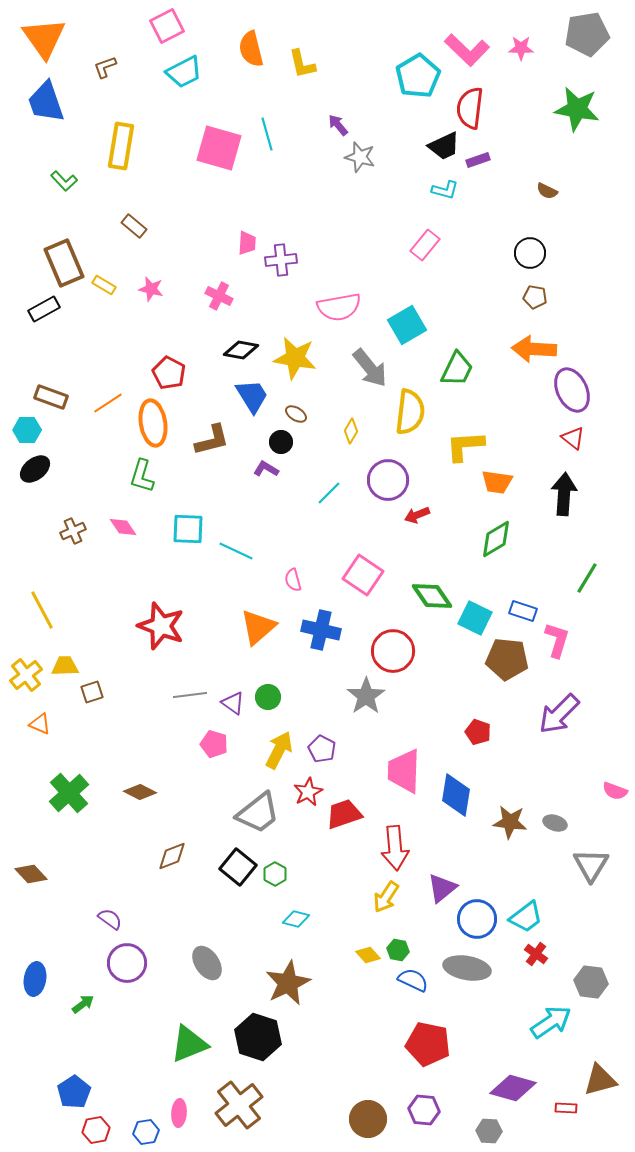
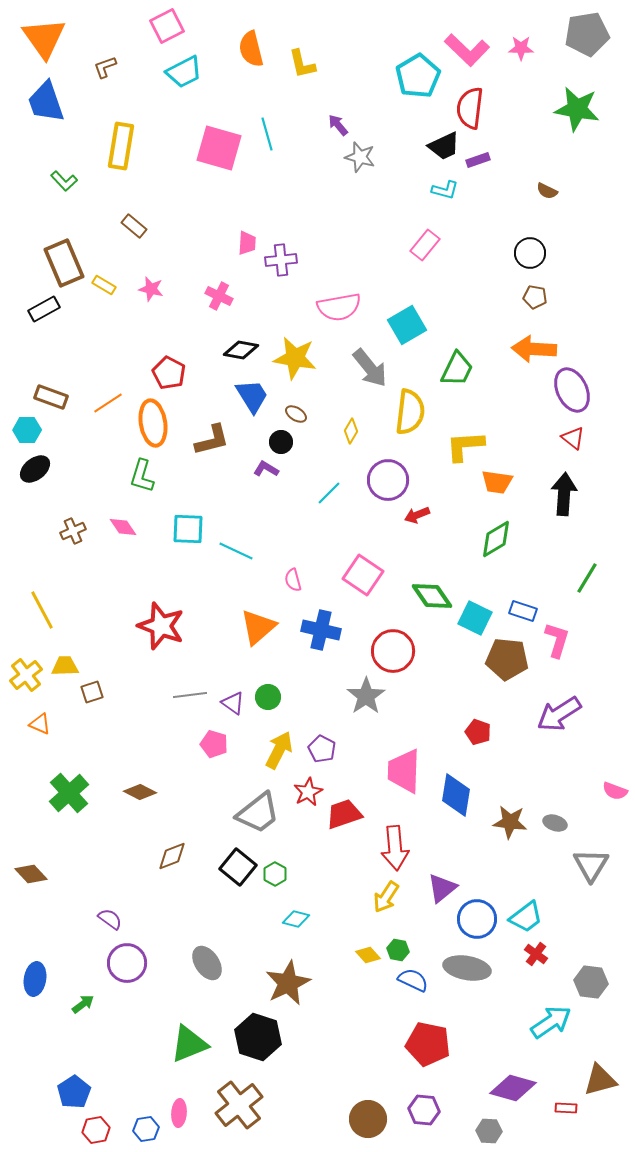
purple arrow at (559, 714): rotated 12 degrees clockwise
blue hexagon at (146, 1132): moved 3 px up
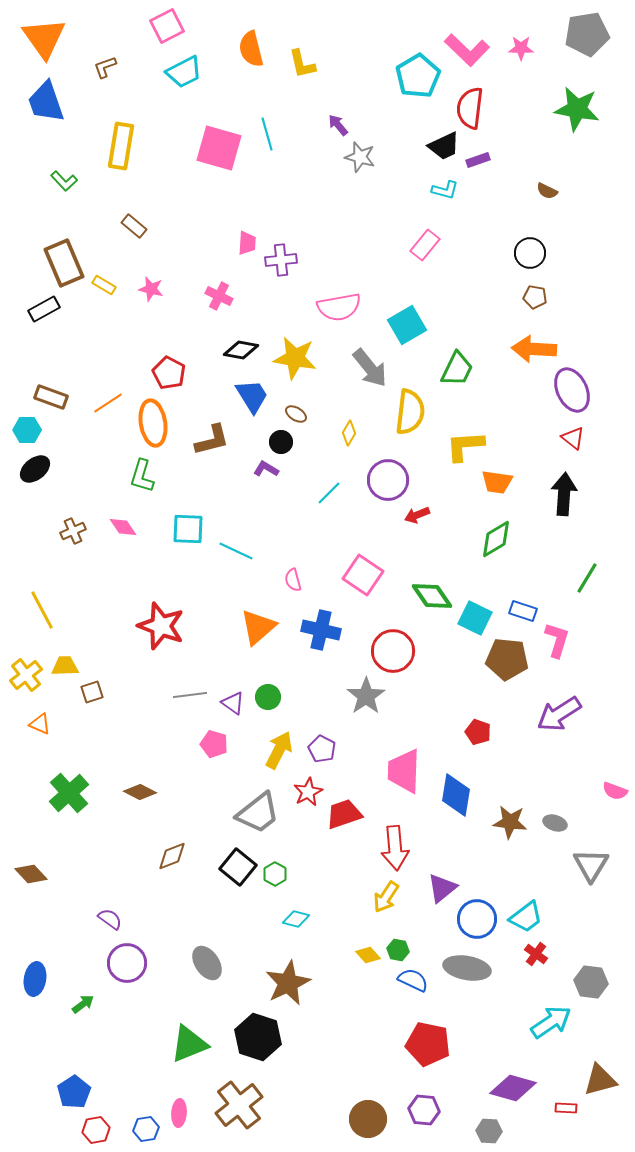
yellow diamond at (351, 431): moved 2 px left, 2 px down
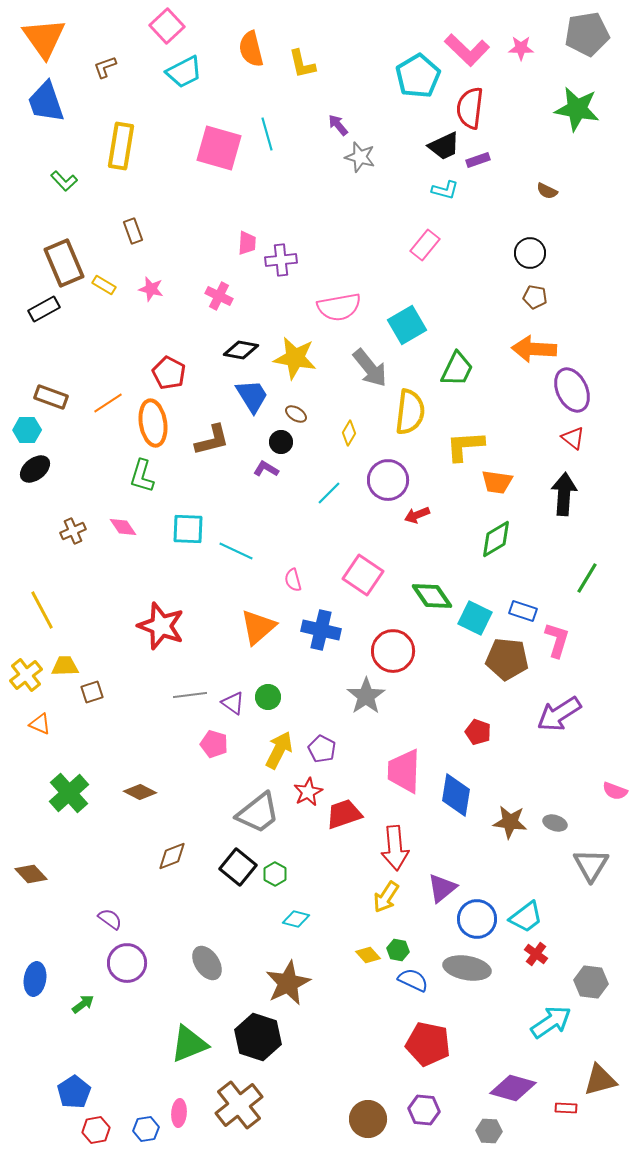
pink square at (167, 26): rotated 16 degrees counterclockwise
brown rectangle at (134, 226): moved 1 px left, 5 px down; rotated 30 degrees clockwise
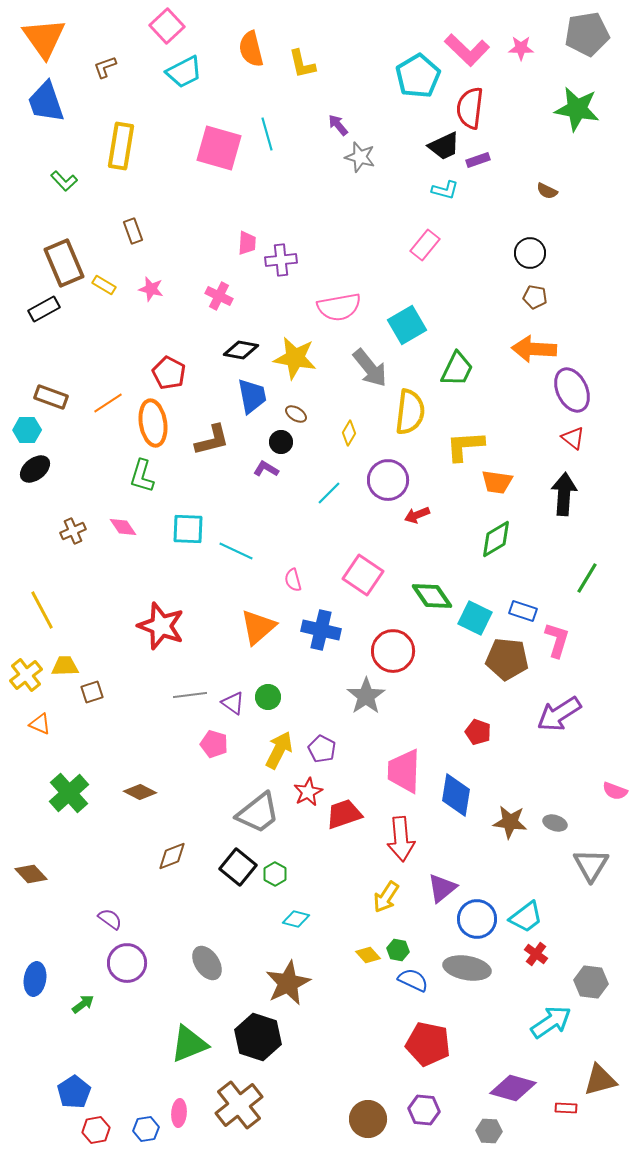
blue trapezoid at (252, 396): rotated 21 degrees clockwise
red arrow at (395, 848): moved 6 px right, 9 px up
